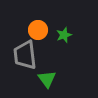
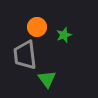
orange circle: moved 1 px left, 3 px up
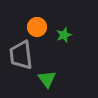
gray trapezoid: moved 4 px left
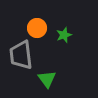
orange circle: moved 1 px down
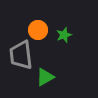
orange circle: moved 1 px right, 2 px down
green triangle: moved 2 px left, 2 px up; rotated 36 degrees clockwise
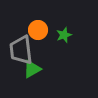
gray trapezoid: moved 5 px up
green triangle: moved 13 px left, 8 px up
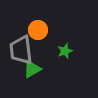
green star: moved 1 px right, 16 px down
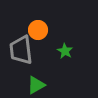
green star: rotated 21 degrees counterclockwise
green triangle: moved 4 px right, 16 px down
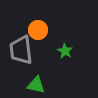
green triangle: rotated 42 degrees clockwise
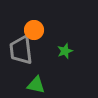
orange circle: moved 4 px left
green star: rotated 21 degrees clockwise
